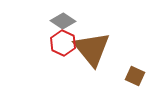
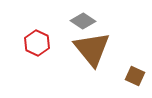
gray diamond: moved 20 px right
red hexagon: moved 26 px left
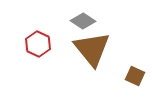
red hexagon: moved 1 px right, 1 px down
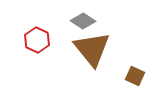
red hexagon: moved 1 px left, 4 px up
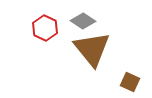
red hexagon: moved 8 px right, 12 px up
brown square: moved 5 px left, 6 px down
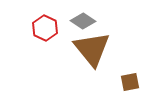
brown square: rotated 36 degrees counterclockwise
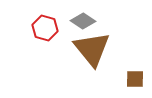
red hexagon: rotated 10 degrees counterclockwise
brown square: moved 5 px right, 3 px up; rotated 12 degrees clockwise
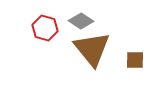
gray diamond: moved 2 px left
brown square: moved 19 px up
